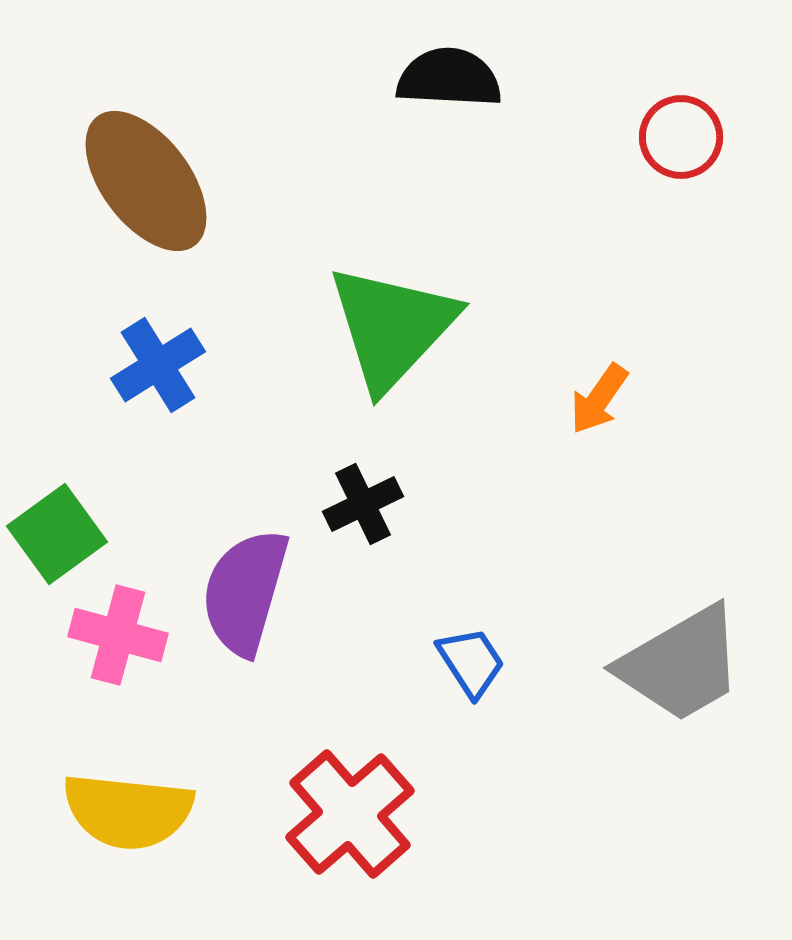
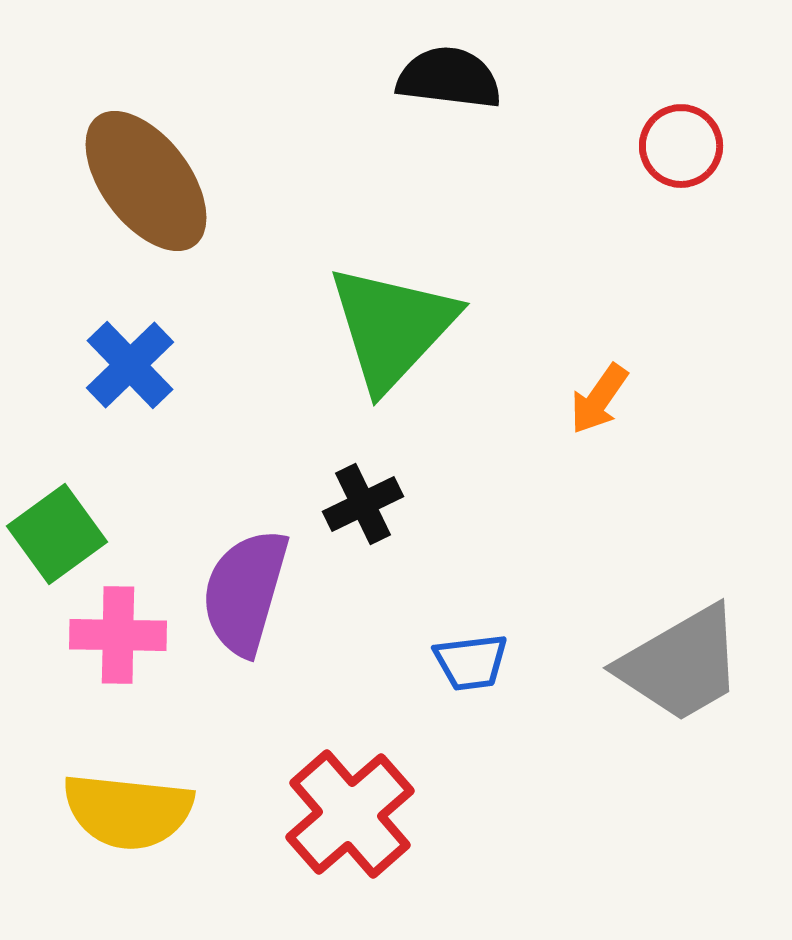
black semicircle: rotated 4 degrees clockwise
red circle: moved 9 px down
blue cross: moved 28 px left; rotated 12 degrees counterclockwise
pink cross: rotated 14 degrees counterclockwise
blue trapezoid: rotated 116 degrees clockwise
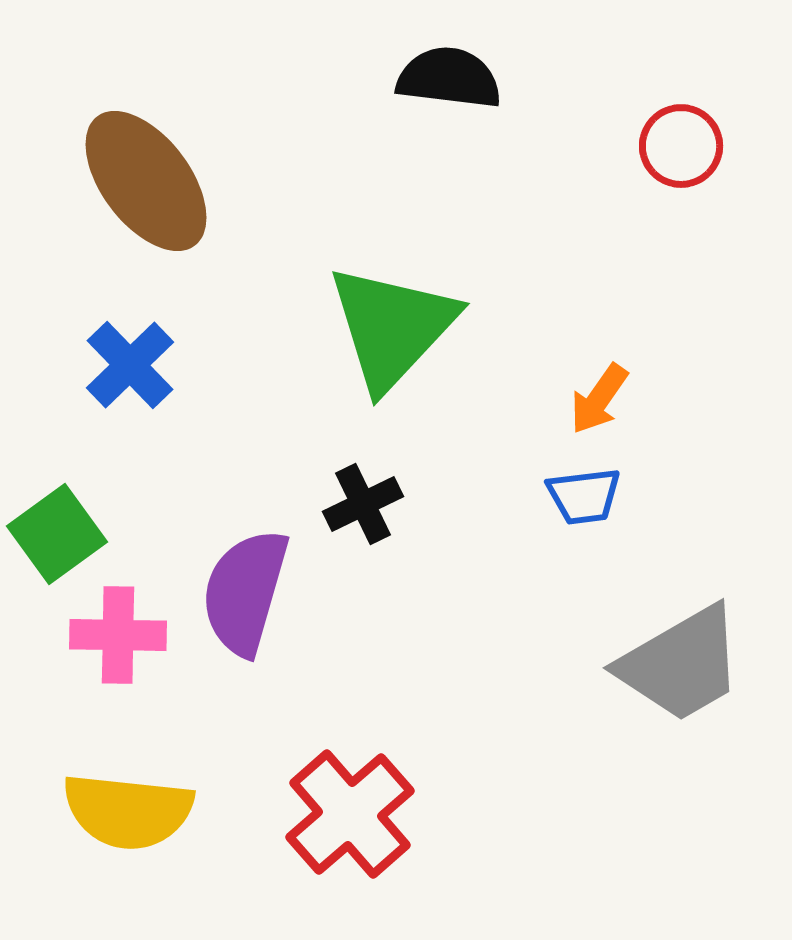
blue trapezoid: moved 113 px right, 166 px up
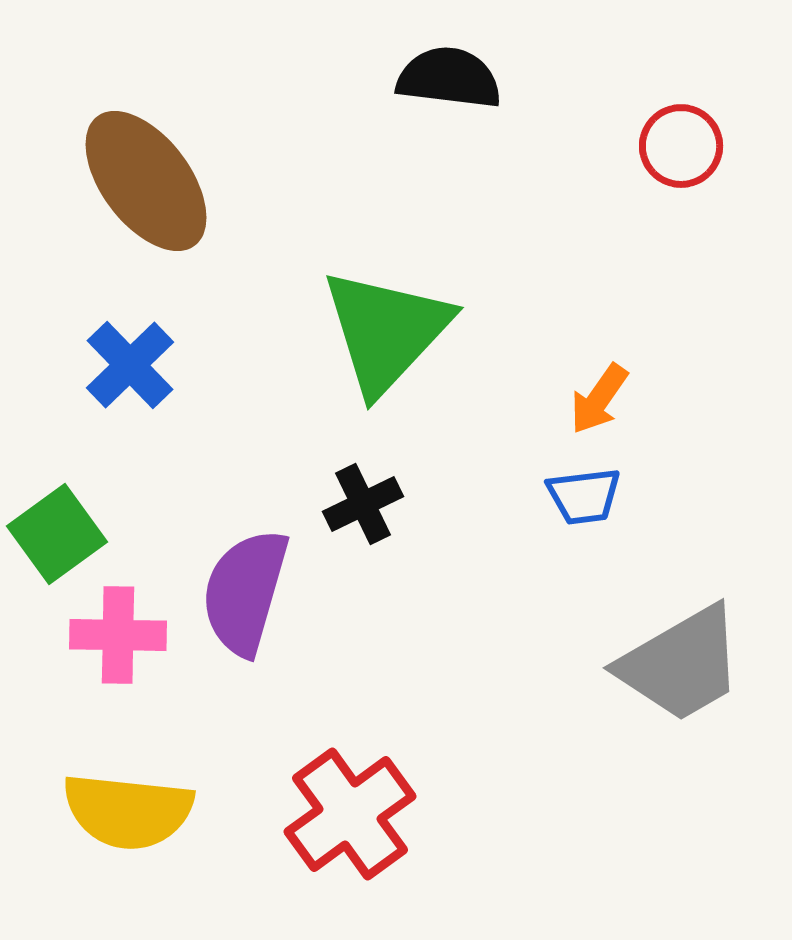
green triangle: moved 6 px left, 4 px down
red cross: rotated 5 degrees clockwise
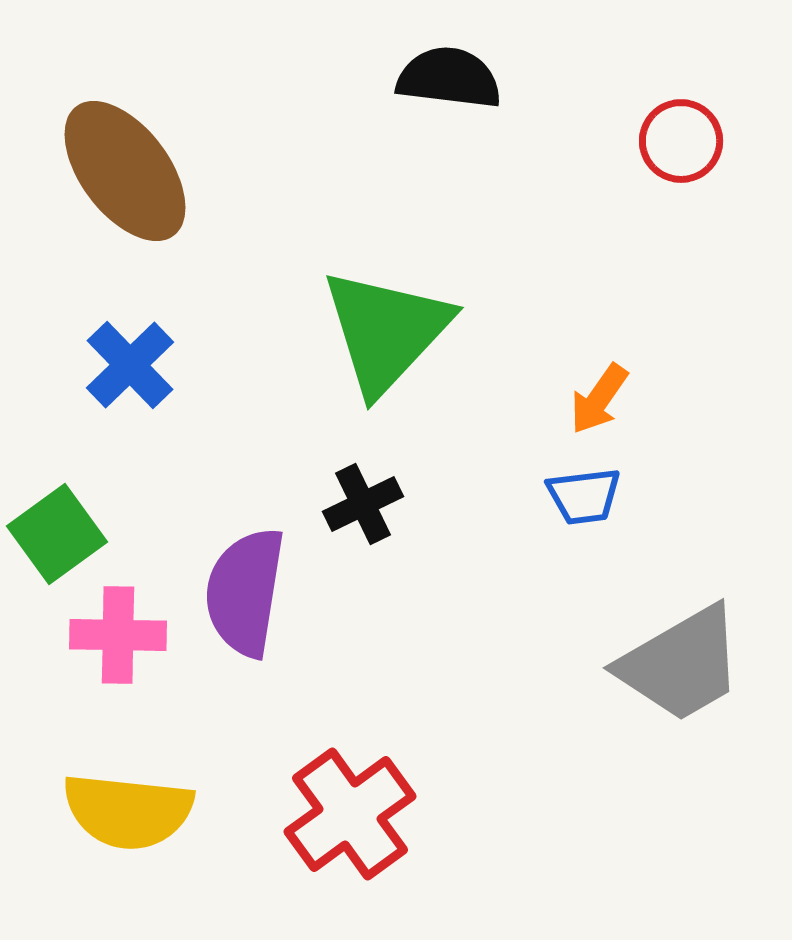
red circle: moved 5 px up
brown ellipse: moved 21 px left, 10 px up
purple semicircle: rotated 7 degrees counterclockwise
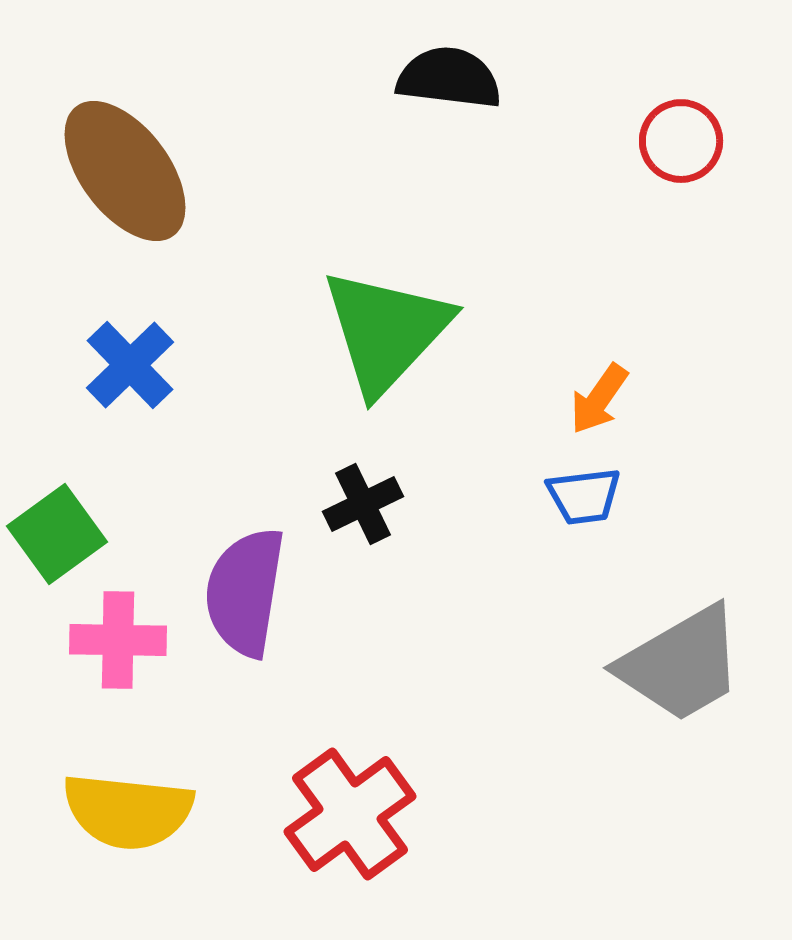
pink cross: moved 5 px down
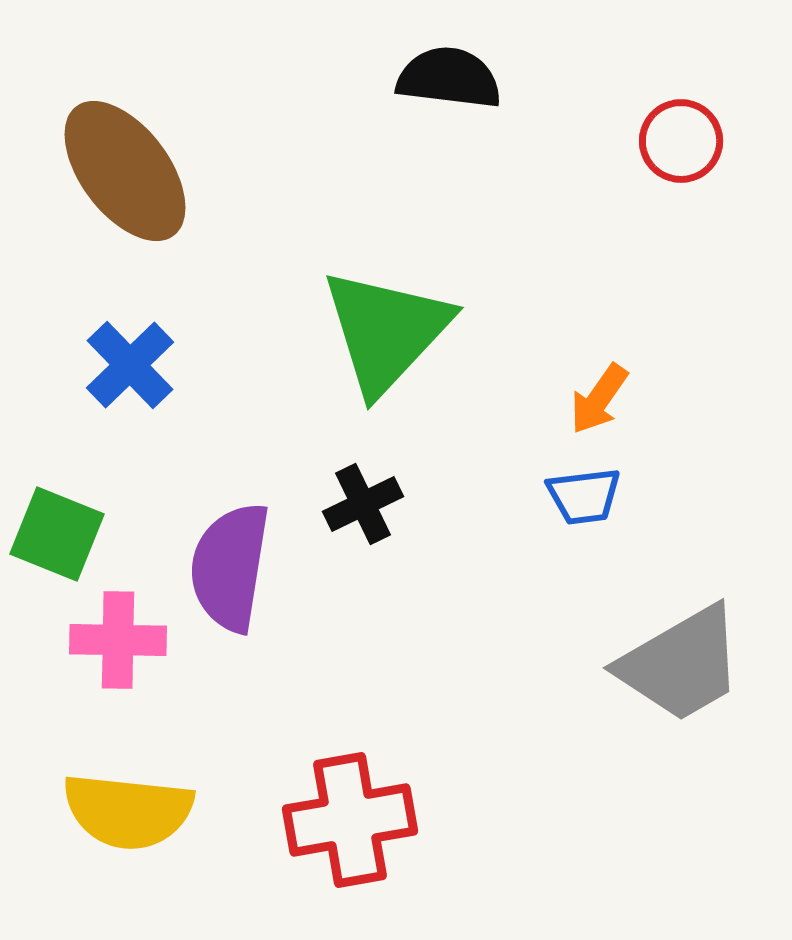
green square: rotated 32 degrees counterclockwise
purple semicircle: moved 15 px left, 25 px up
red cross: moved 6 px down; rotated 26 degrees clockwise
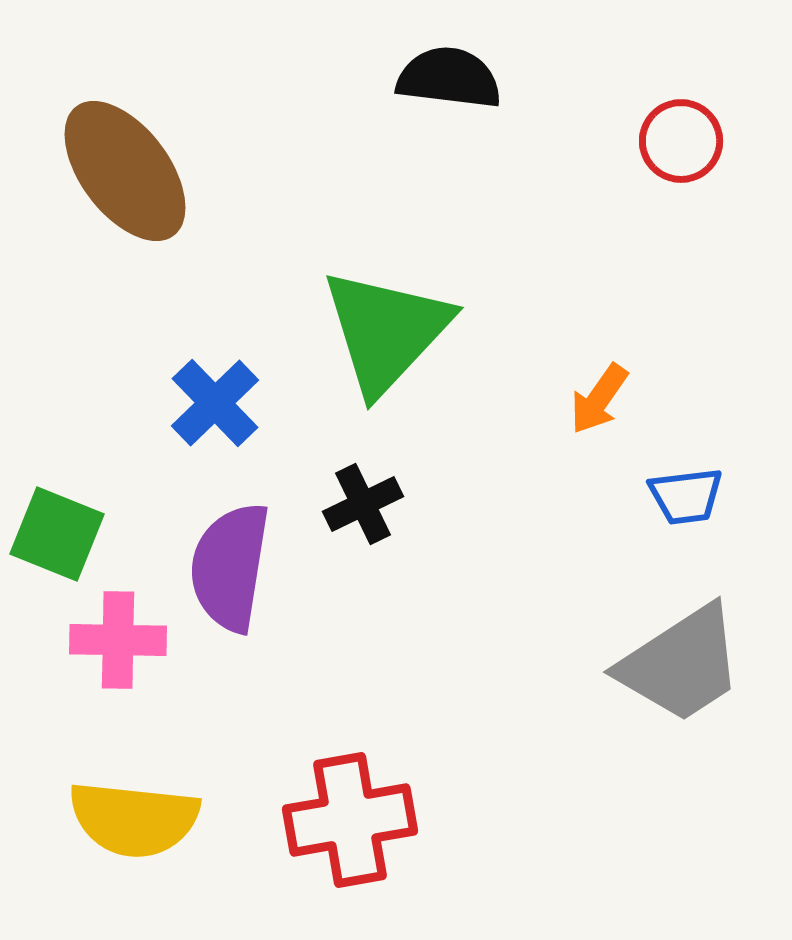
blue cross: moved 85 px right, 38 px down
blue trapezoid: moved 102 px right
gray trapezoid: rotated 3 degrees counterclockwise
yellow semicircle: moved 6 px right, 8 px down
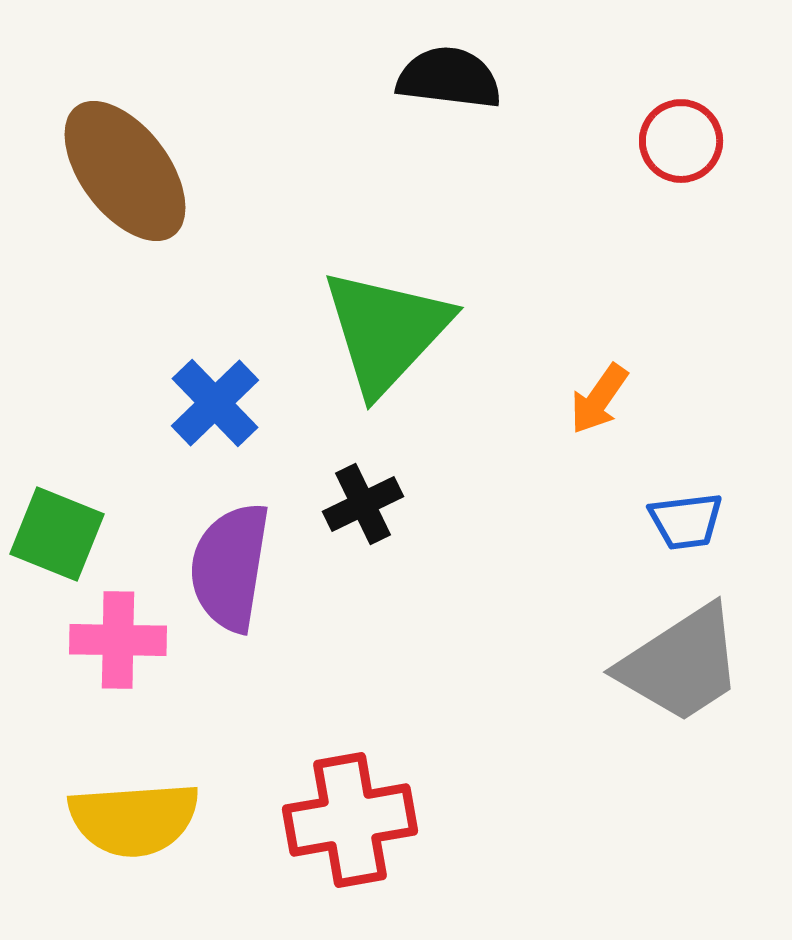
blue trapezoid: moved 25 px down
yellow semicircle: rotated 10 degrees counterclockwise
